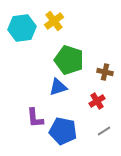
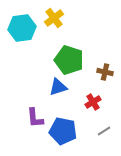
yellow cross: moved 3 px up
red cross: moved 4 px left, 1 px down
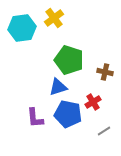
blue pentagon: moved 5 px right, 17 px up
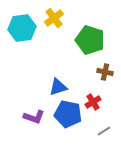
green pentagon: moved 21 px right, 20 px up
purple L-shape: moved 1 px left, 1 px up; rotated 65 degrees counterclockwise
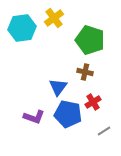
brown cross: moved 20 px left
blue triangle: rotated 36 degrees counterclockwise
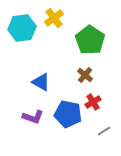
green pentagon: rotated 16 degrees clockwise
brown cross: moved 3 px down; rotated 28 degrees clockwise
blue triangle: moved 17 px left, 5 px up; rotated 36 degrees counterclockwise
purple L-shape: moved 1 px left
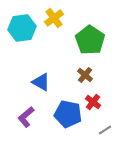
red cross: rotated 21 degrees counterclockwise
purple L-shape: moved 7 px left; rotated 120 degrees clockwise
gray line: moved 1 px right, 1 px up
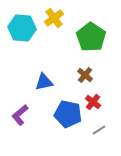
cyan hexagon: rotated 12 degrees clockwise
green pentagon: moved 1 px right, 3 px up
blue triangle: moved 3 px right; rotated 42 degrees counterclockwise
purple L-shape: moved 6 px left, 2 px up
gray line: moved 6 px left
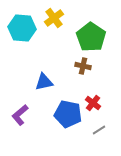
brown cross: moved 2 px left, 9 px up; rotated 28 degrees counterclockwise
red cross: moved 1 px down
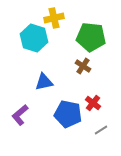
yellow cross: rotated 24 degrees clockwise
cyan hexagon: moved 12 px right, 10 px down; rotated 12 degrees clockwise
green pentagon: rotated 28 degrees counterclockwise
brown cross: rotated 21 degrees clockwise
gray line: moved 2 px right
